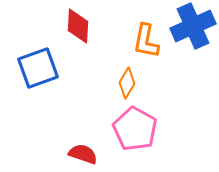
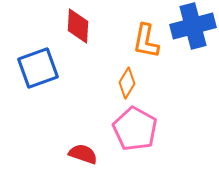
blue cross: rotated 9 degrees clockwise
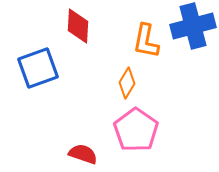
pink pentagon: moved 1 px right, 1 px down; rotated 6 degrees clockwise
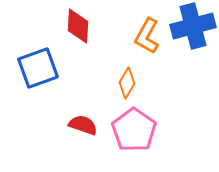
orange L-shape: moved 1 px right, 5 px up; rotated 18 degrees clockwise
pink pentagon: moved 2 px left
red semicircle: moved 29 px up
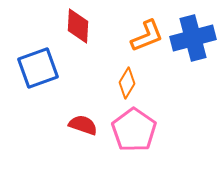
blue cross: moved 12 px down
orange L-shape: rotated 141 degrees counterclockwise
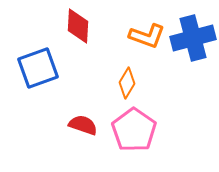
orange L-shape: rotated 42 degrees clockwise
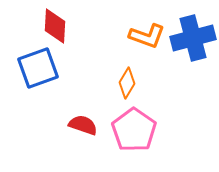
red diamond: moved 23 px left
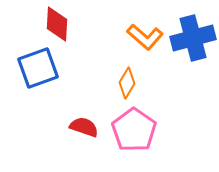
red diamond: moved 2 px right, 2 px up
orange L-shape: moved 2 px left, 1 px down; rotated 21 degrees clockwise
red semicircle: moved 1 px right, 2 px down
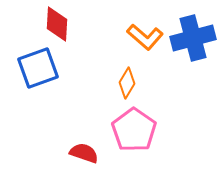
red semicircle: moved 26 px down
